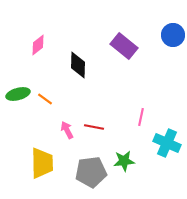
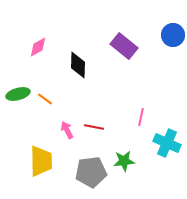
pink diamond: moved 2 px down; rotated 10 degrees clockwise
yellow trapezoid: moved 1 px left, 2 px up
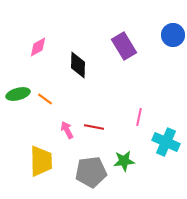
purple rectangle: rotated 20 degrees clockwise
pink line: moved 2 px left
cyan cross: moved 1 px left, 1 px up
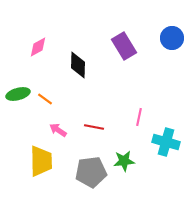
blue circle: moved 1 px left, 3 px down
pink arrow: moved 9 px left; rotated 30 degrees counterclockwise
cyan cross: rotated 8 degrees counterclockwise
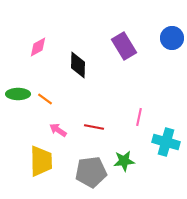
green ellipse: rotated 15 degrees clockwise
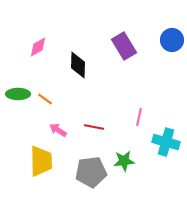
blue circle: moved 2 px down
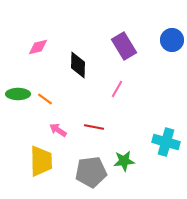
pink diamond: rotated 15 degrees clockwise
pink line: moved 22 px left, 28 px up; rotated 18 degrees clockwise
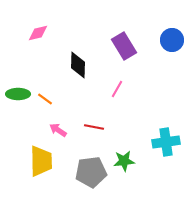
pink diamond: moved 14 px up
cyan cross: rotated 24 degrees counterclockwise
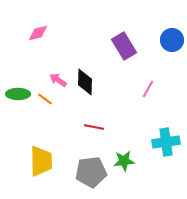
black diamond: moved 7 px right, 17 px down
pink line: moved 31 px right
pink arrow: moved 50 px up
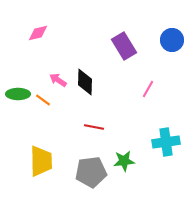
orange line: moved 2 px left, 1 px down
